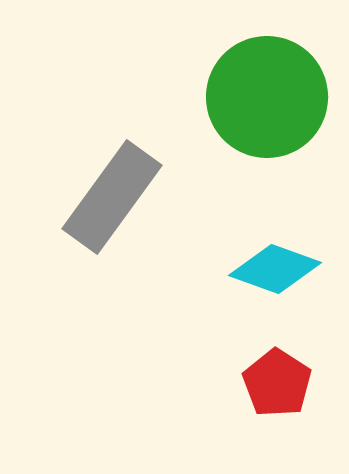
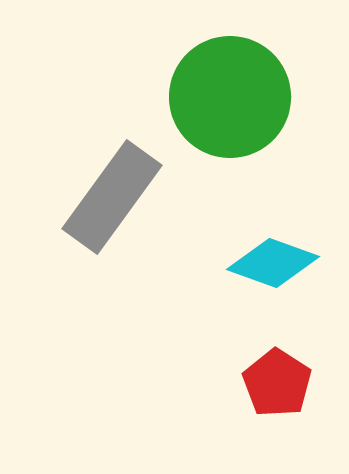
green circle: moved 37 px left
cyan diamond: moved 2 px left, 6 px up
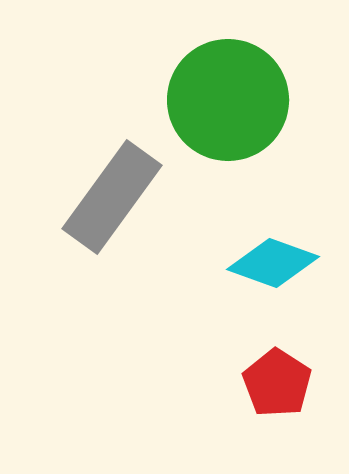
green circle: moved 2 px left, 3 px down
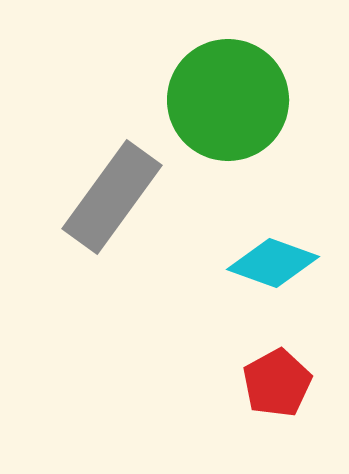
red pentagon: rotated 10 degrees clockwise
